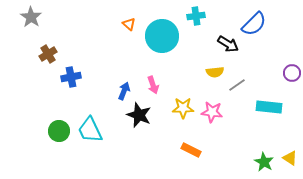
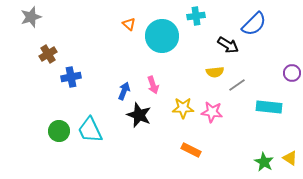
gray star: rotated 20 degrees clockwise
black arrow: moved 1 px down
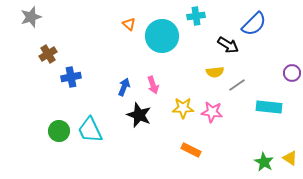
blue arrow: moved 4 px up
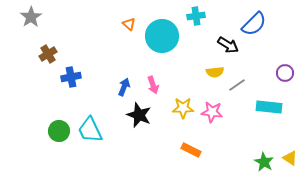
gray star: rotated 15 degrees counterclockwise
purple circle: moved 7 px left
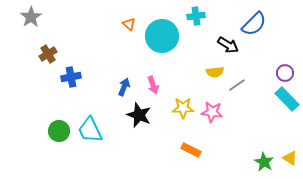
cyan rectangle: moved 18 px right, 8 px up; rotated 40 degrees clockwise
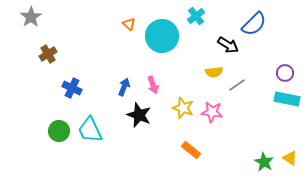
cyan cross: rotated 30 degrees counterclockwise
yellow semicircle: moved 1 px left
blue cross: moved 1 px right, 11 px down; rotated 36 degrees clockwise
cyan rectangle: rotated 35 degrees counterclockwise
yellow star: rotated 20 degrees clockwise
orange rectangle: rotated 12 degrees clockwise
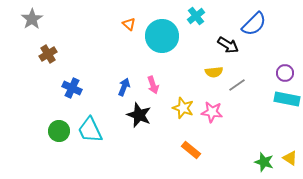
gray star: moved 1 px right, 2 px down
green star: rotated 12 degrees counterclockwise
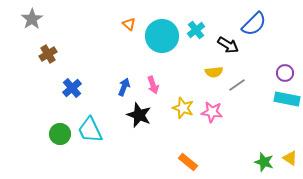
cyan cross: moved 14 px down
blue cross: rotated 24 degrees clockwise
green circle: moved 1 px right, 3 px down
orange rectangle: moved 3 px left, 12 px down
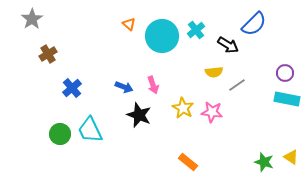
blue arrow: rotated 90 degrees clockwise
yellow star: rotated 10 degrees clockwise
yellow triangle: moved 1 px right, 1 px up
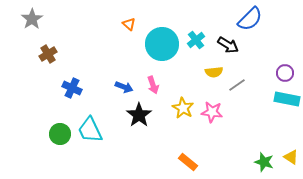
blue semicircle: moved 4 px left, 5 px up
cyan cross: moved 10 px down
cyan circle: moved 8 px down
blue cross: rotated 24 degrees counterclockwise
black star: rotated 15 degrees clockwise
